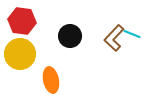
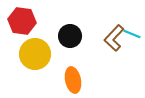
yellow circle: moved 15 px right
orange ellipse: moved 22 px right
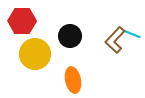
red hexagon: rotated 8 degrees counterclockwise
brown L-shape: moved 1 px right, 2 px down
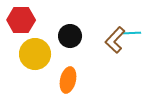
red hexagon: moved 1 px left, 1 px up
cyan line: moved 1 px up; rotated 24 degrees counterclockwise
orange ellipse: moved 5 px left; rotated 25 degrees clockwise
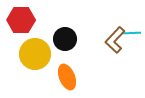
black circle: moved 5 px left, 3 px down
orange ellipse: moved 1 px left, 3 px up; rotated 35 degrees counterclockwise
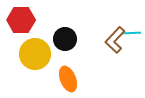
orange ellipse: moved 1 px right, 2 px down
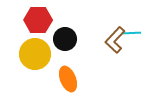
red hexagon: moved 17 px right
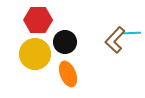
black circle: moved 3 px down
orange ellipse: moved 5 px up
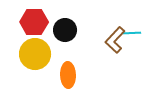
red hexagon: moved 4 px left, 2 px down
black circle: moved 12 px up
orange ellipse: moved 1 px down; rotated 20 degrees clockwise
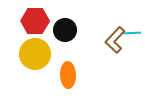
red hexagon: moved 1 px right, 1 px up
